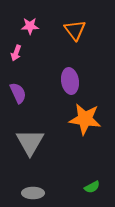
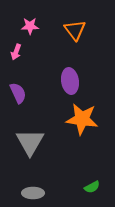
pink arrow: moved 1 px up
orange star: moved 3 px left
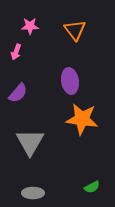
purple semicircle: rotated 65 degrees clockwise
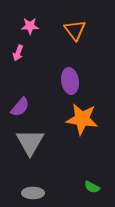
pink arrow: moved 2 px right, 1 px down
purple semicircle: moved 2 px right, 14 px down
green semicircle: rotated 56 degrees clockwise
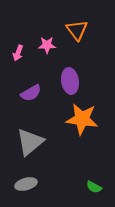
pink star: moved 17 px right, 19 px down
orange triangle: moved 2 px right
purple semicircle: moved 11 px right, 14 px up; rotated 20 degrees clockwise
gray triangle: rotated 20 degrees clockwise
green semicircle: moved 2 px right
gray ellipse: moved 7 px left, 9 px up; rotated 15 degrees counterclockwise
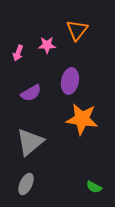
orange triangle: rotated 15 degrees clockwise
purple ellipse: rotated 20 degrees clockwise
gray ellipse: rotated 50 degrees counterclockwise
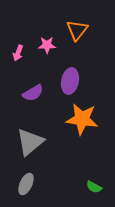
purple semicircle: moved 2 px right
